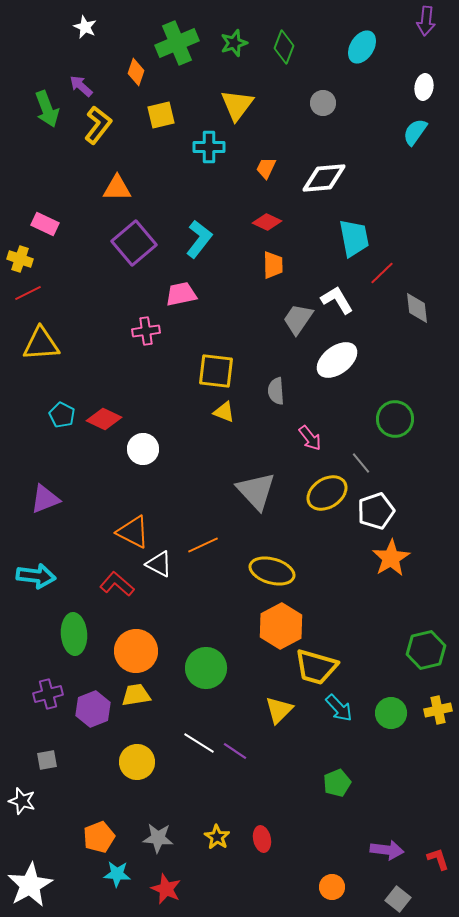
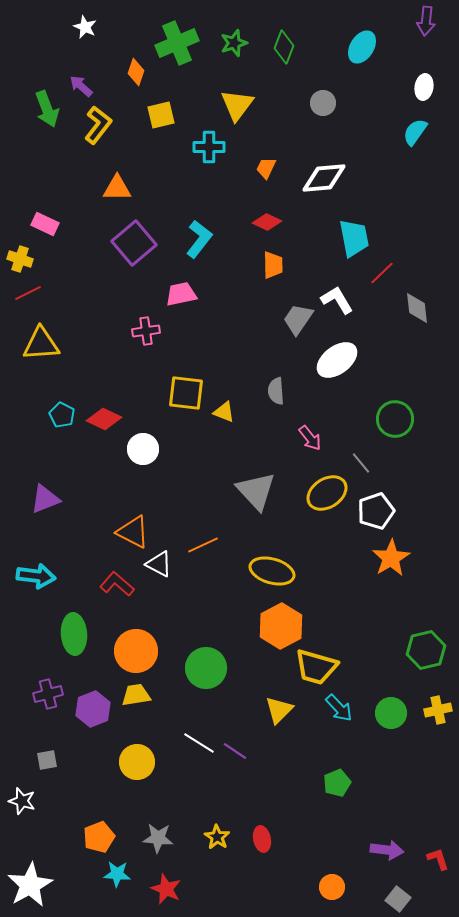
yellow square at (216, 371): moved 30 px left, 22 px down
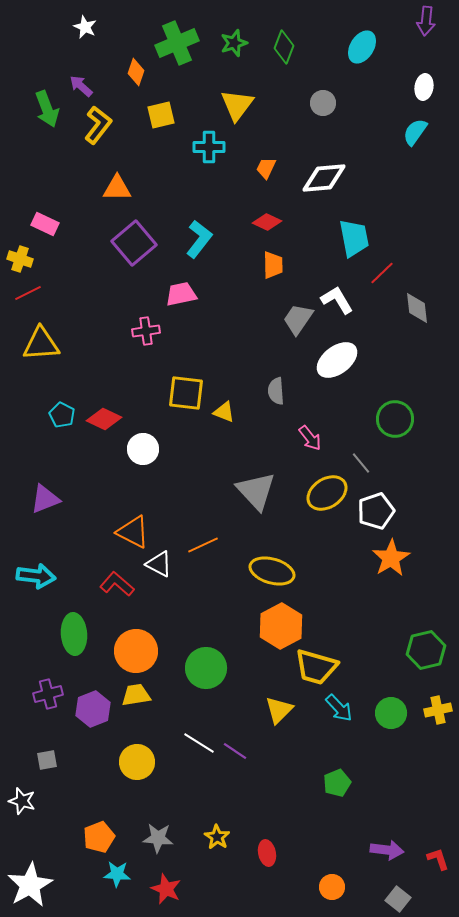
red ellipse at (262, 839): moved 5 px right, 14 px down
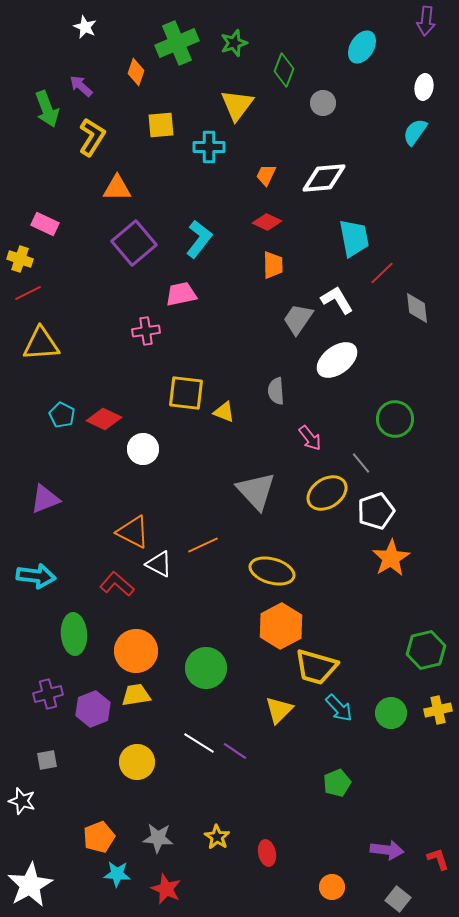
green diamond at (284, 47): moved 23 px down
yellow square at (161, 115): moved 10 px down; rotated 8 degrees clockwise
yellow L-shape at (98, 125): moved 6 px left, 12 px down; rotated 6 degrees counterclockwise
orange trapezoid at (266, 168): moved 7 px down
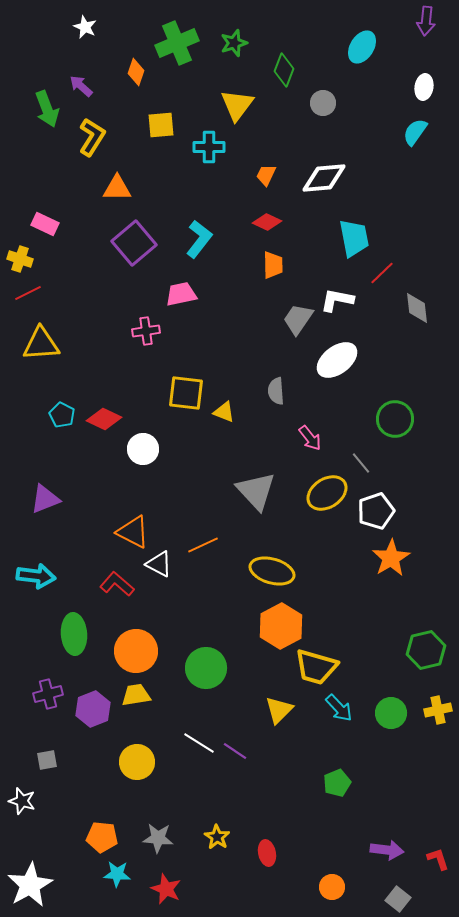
white L-shape at (337, 300): rotated 48 degrees counterclockwise
orange pentagon at (99, 837): moved 3 px right; rotated 28 degrees clockwise
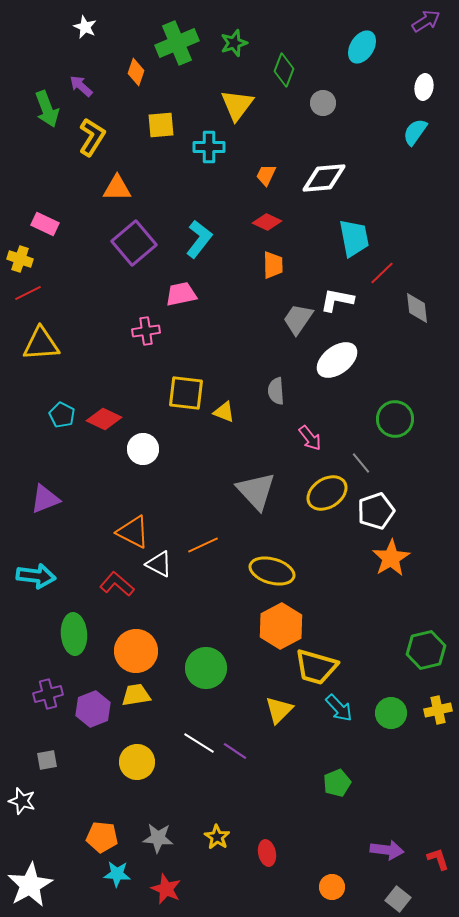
purple arrow at (426, 21): rotated 128 degrees counterclockwise
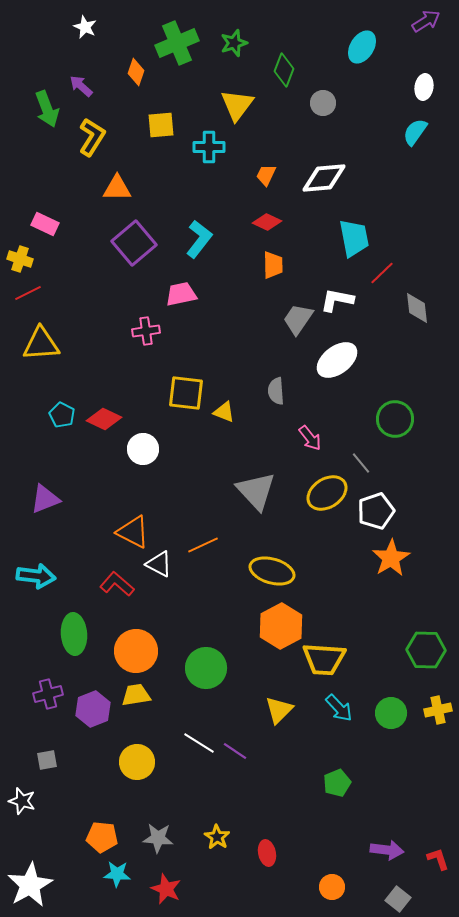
green hexagon at (426, 650): rotated 15 degrees clockwise
yellow trapezoid at (316, 667): moved 8 px right, 8 px up; rotated 12 degrees counterclockwise
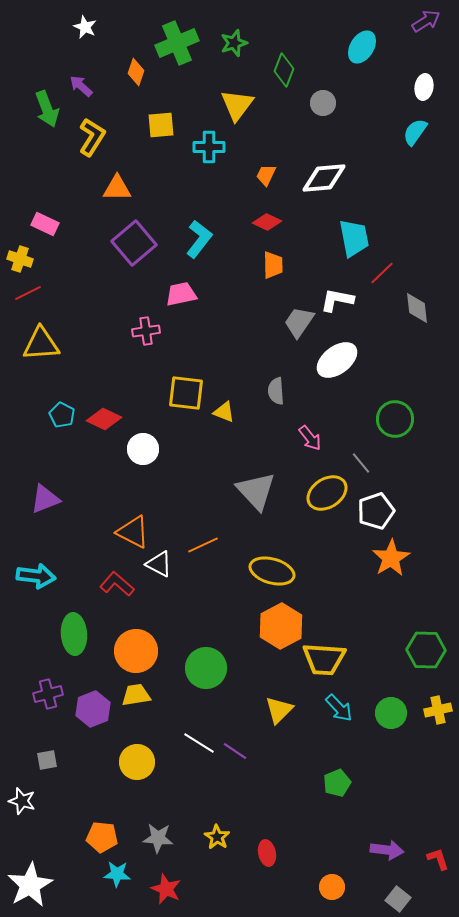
gray trapezoid at (298, 319): moved 1 px right, 3 px down
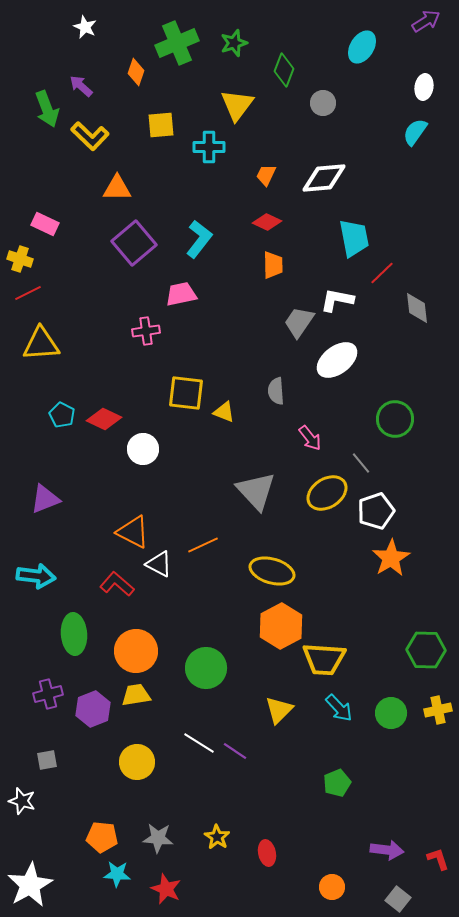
yellow L-shape at (92, 137): moved 2 px left, 1 px up; rotated 102 degrees clockwise
